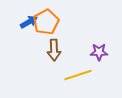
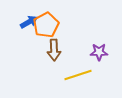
orange pentagon: moved 3 px down
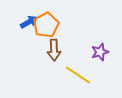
purple star: moved 1 px right; rotated 18 degrees counterclockwise
yellow line: rotated 52 degrees clockwise
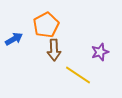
blue arrow: moved 15 px left, 17 px down
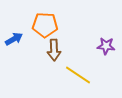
orange pentagon: moved 1 px left; rotated 30 degrees clockwise
purple star: moved 6 px right, 6 px up; rotated 24 degrees clockwise
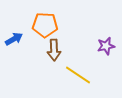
purple star: rotated 18 degrees counterclockwise
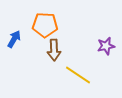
blue arrow: rotated 30 degrees counterclockwise
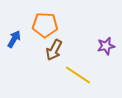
brown arrow: rotated 30 degrees clockwise
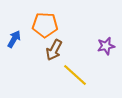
yellow line: moved 3 px left; rotated 8 degrees clockwise
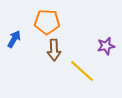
orange pentagon: moved 2 px right, 3 px up
brown arrow: rotated 30 degrees counterclockwise
yellow line: moved 7 px right, 4 px up
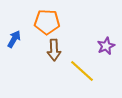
purple star: rotated 12 degrees counterclockwise
